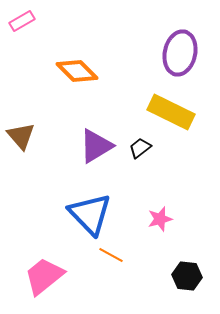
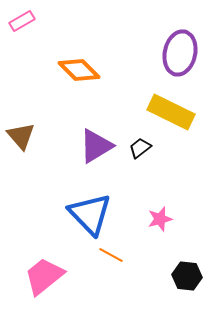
orange diamond: moved 2 px right, 1 px up
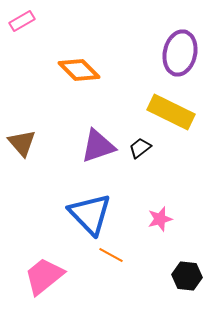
brown triangle: moved 1 px right, 7 px down
purple triangle: moved 2 px right; rotated 12 degrees clockwise
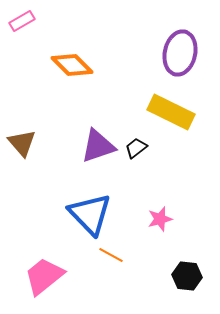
orange diamond: moved 7 px left, 5 px up
black trapezoid: moved 4 px left
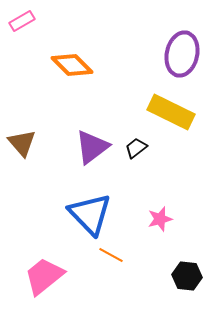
purple ellipse: moved 2 px right, 1 px down
purple triangle: moved 6 px left, 1 px down; rotated 18 degrees counterclockwise
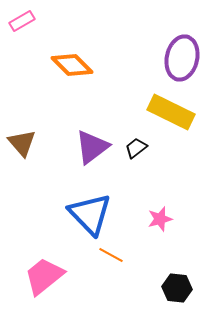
purple ellipse: moved 4 px down
black hexagon: moved 10 px left, 12 px down
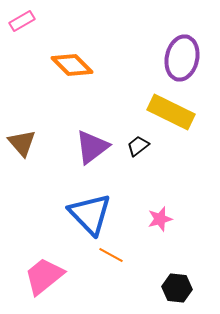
black trapezoid: moved 2 px right, 2 px up
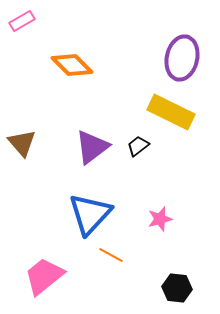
blue triangle: rotated 27 degrees clockwise
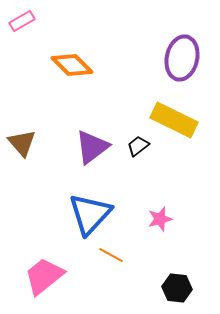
yellow rectangle: moved 3 px right, 8 px down
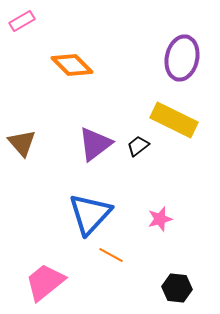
purple triangle: moved 3 px right, 3 px up
pink trapezoid: moved 1 px right, 6 px down
